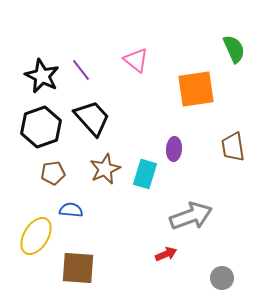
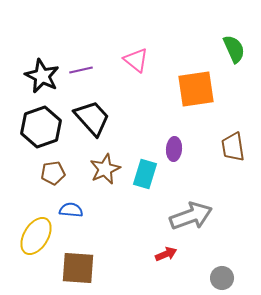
purple line: rotated 65 degrees counterclockwise
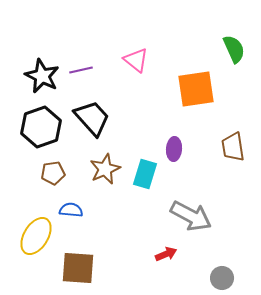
gray arrow: rotated 48 degrees clockwise
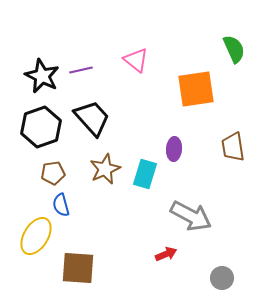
blue semicircle: moved 10 px left, 5 px up; rotated 110 degrees counterclockwise
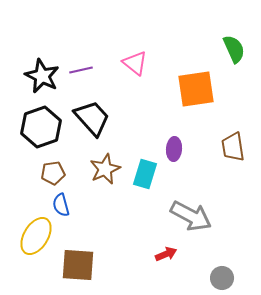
pink triangle: moved 1 px left, 3 px down
brown square: moved 3 px up
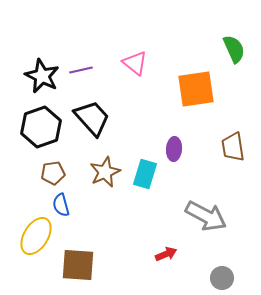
brown star: moved 3 px down
gray arrow: moved 15 px right
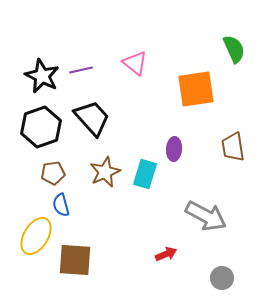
brown square: moved 3 px left, 5 px up
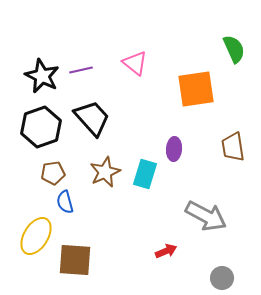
blue semicircle: moved 4 px right, 3 px up
red arrow: moved 3 px up
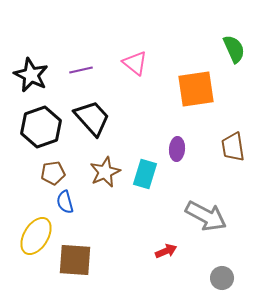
black star: moved 11 px left, 1 px up
purple ellipse: moved 3 px right
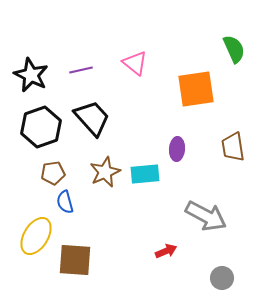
cyan rectangle: rotated 68 degrees clockwise
